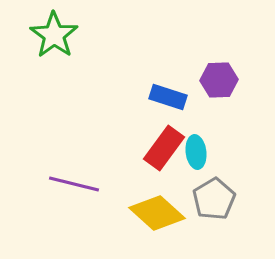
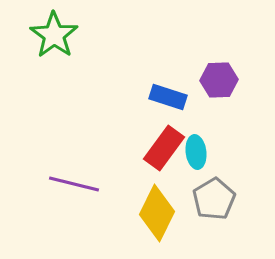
yellow diamond: rotated 74 degrees clockwise
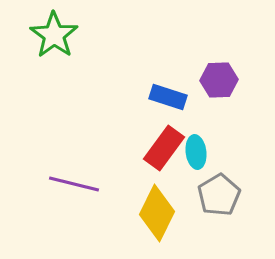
gray pentagon: moved 5 px right, 4 px up
